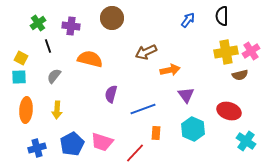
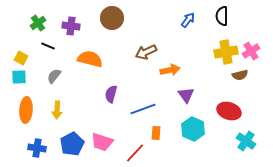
black line: rotated 48 degrees counterclockwise
blue cross: rotated 24 degrees clockwise
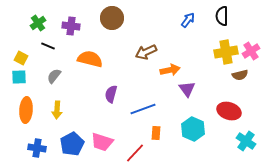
purple triangle: moved 1 px right, 6 px up
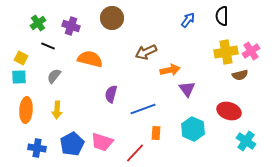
purple cross: rotated 12 degrees clockwise
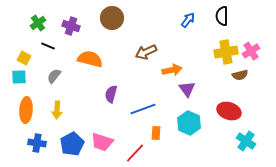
yellow square: moved 3 px right
orange arrow: moved 2 px right
cyan hexagon: moved 4 px left, 6 px up
blue cross: moved 5 px up
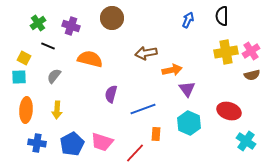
blue arrow: rotated 14 degrees counterclockwise
brown arrow: moved 1 px down; rotated 15 degrees clockwise
brown semicircle: moved 12 px right
orange rectangle: moved 1 px down
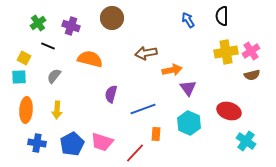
blue arrow: rotated 56 degrees counterclockwise
purple triangle: moved 1 px right, 1 px up
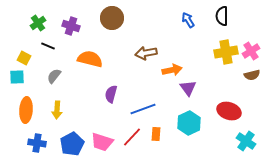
cyan square: moved 2 px left
cyan hexagon: rotated 10 degrees clockwise
red line: moved 3 px left, 16 px up
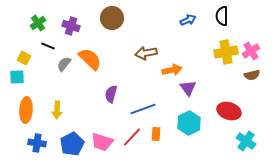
blue arrow: rotated 98 degrees clockwise
orange semicircle: rotated 30 degrees clockwise
gray semicircle: moved 10 px right, 12 px up
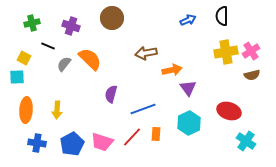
green cross: moved 6 px left; rotated 21 degrees clockwise
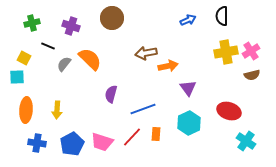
orange arrow: moved 4 px left, 4 px up
